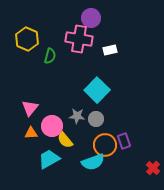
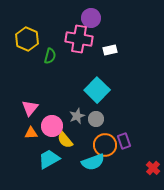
gray star: rotated 28 degrees counterclockwise
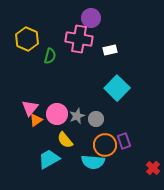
cyan square: moved 20 px right, 2 px up
pink circle: moved 5 px right, 12 px up
orange triangle: moved 5 px right, 13 px up; rotated 32 degrees counterclockwise
cyan semicircle: rotated 25 degrees clockwise
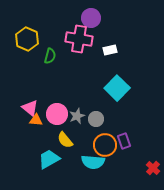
pink triangle: rotated 30 degrees counterclockwise
orange triangle: rotated 40 degrees clockwise
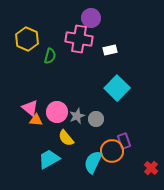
pink circle: moved 2 px up
yellow semicircle: moved 1 px right, 2 px up
orange circle: moved 7 px right, 6 px down
cyan semicircle: rotated 110 degrees clockwise
red cross: moved 2 px left
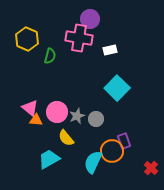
purple circle: moved 1 px left, 1 px down
pink cross: moved 1 px up
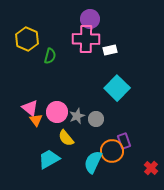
pink cross: moved 7 px right, 1 px down; rotated 8 degrees counterclockwise
orange triangle: rotated 48 degrees clockwise
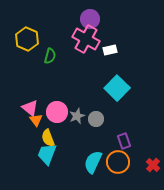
pink cross: rotated 28 degrees clockwise
yellow semicircle: moved 18 px left; rotated 18 degrees clockwise
orange circle: moved 6 px right, 11 px down
cyan trapezoid: moved 2 px left, 5 px up; rotated 40 degrees counterclockwise
red cross: moved 2 px right, 3 px up
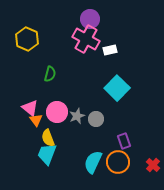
green semicircle: moved 18 px down
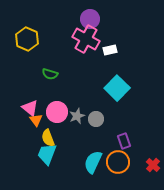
green semicircle: rotated 91 degrees clockwise
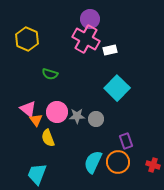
pink triangle: moved 2 px left, 1 px down
gray star: rotated 21 degrees clockwise
purple rectangle: moved 2 px right
cyan trapezoid: moved 10 px left, 20 px down
red cross: rotated 24 degrees counterclockwise
